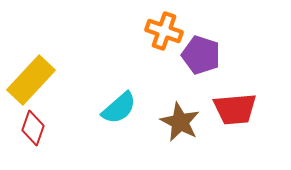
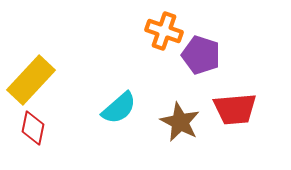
red diamond: rotated 8 degrees counterclockwise
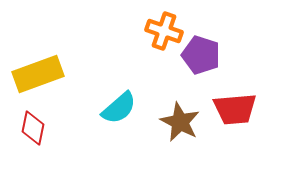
yellow rectangle: moved 7 px right, 6 px up; rotated 27 degrees clockwise
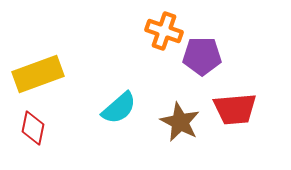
purple pentagon: moved 1 px right, 1 px down; rotated 18 degrees counterclockwise
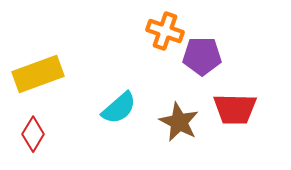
orange cross: moved 1 px right
red trapezoid: rotated 6 degrees clockwise
brown star: moved 1 px left
red diamond: moved 6 px down; rotated 20 degrees clockwise
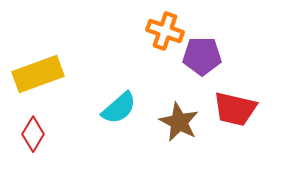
red trapezoid: rotated 12 degrees clockwise
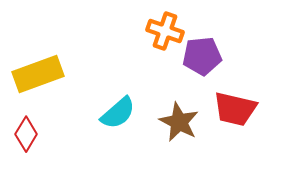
purple pentagon: rotated 6 degrees counterclockwise
cyan semicircle: moved 1 px left, 5 px down
red diamond: moved 7 px left
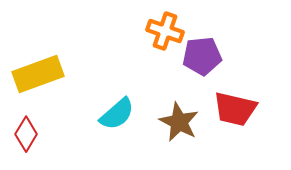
cyan semicircle: moved 1 px left, 1 px down
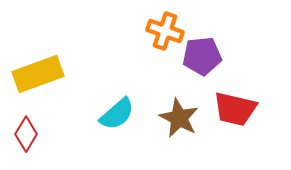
brown star: moved 4 px up
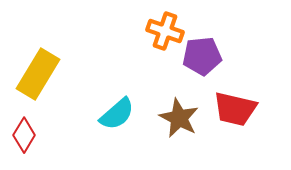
yellow rectangle: rotated 39 degrees counterclockwise
red diamond: moved 2 px left, 1 px down
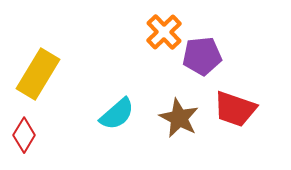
orange cross: moved 1 px left, 1 px down; rotated 27 degrees clockwise
red trapezoid: rotated 6 degrees clockwise
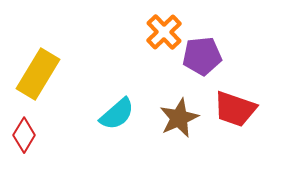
brown star: rotated 21 degrees clockwise
